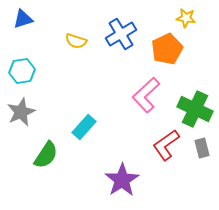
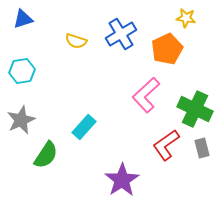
gray star: moved 8 px down
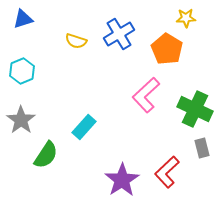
yellow star: rotated 12 degrees counterclockwise
blue cross: moved 2 px left
orange pentagon: rotated 16 degrees counterclockwise
cyan hexagon: rotated 15 degrees counterclockwise
gray star: rotated 12 degrees counterclockwise
red L-shape: moved 1 px right, 27 px down; rotated 8 degrees counterclockwise
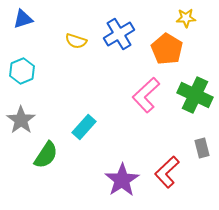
green cross: moved 14 px up
